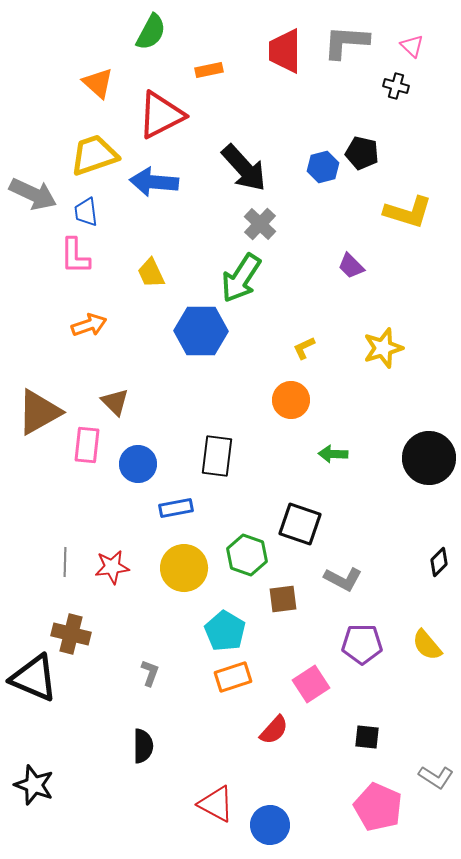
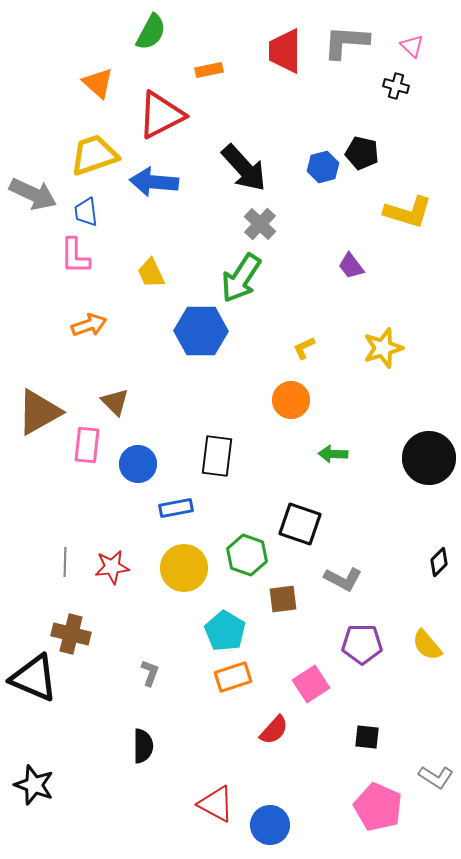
purple trapezoid at (351, 266): rotated 8 degrees clockwise
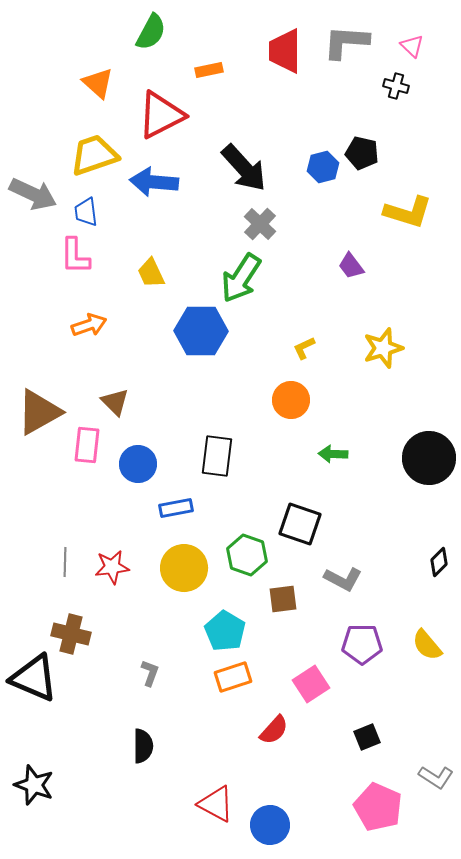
black square at (367, 737): rotated 28 degrees counterclockwise
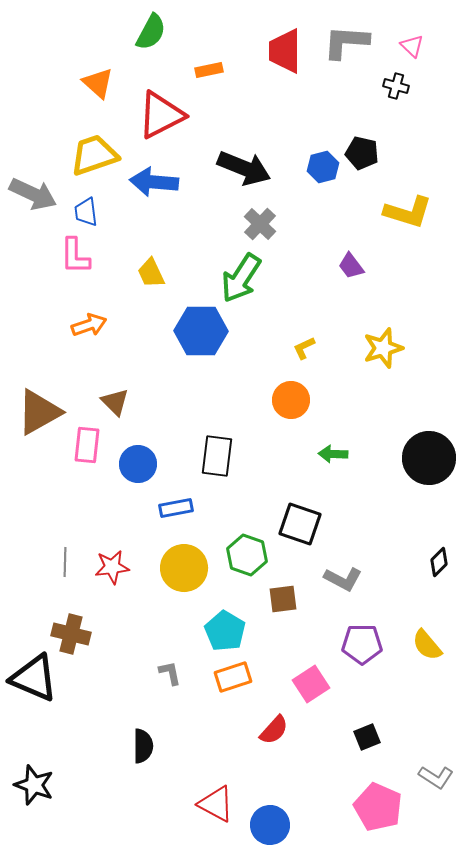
black arrow at (244, 168): rotated 26 degrees counterclockwise
gray L-shape at (150, 673): moved 20 px right; rotated 32 degrees counterclockwise
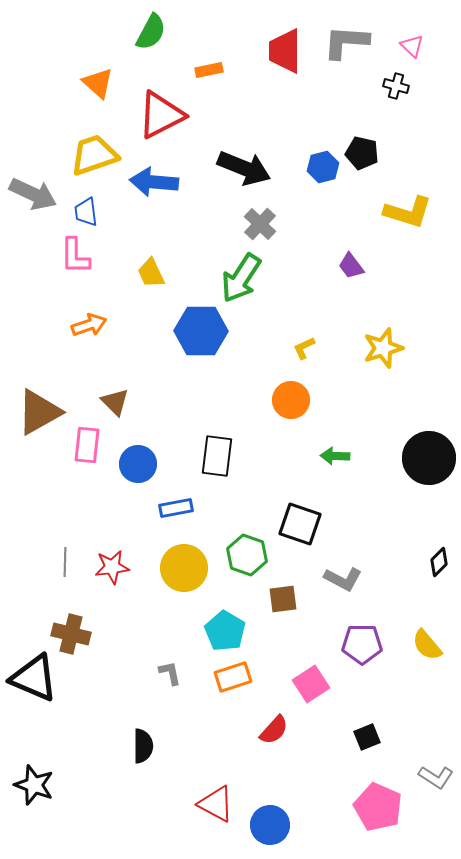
green arrow at (333, 454): moved 2 px right, 2 px down
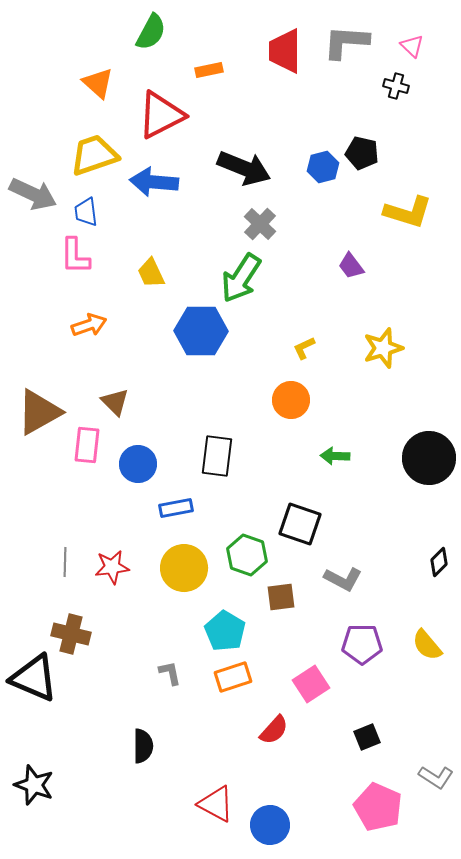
brown square at (283, 599): moved 2 px left, 2 px up
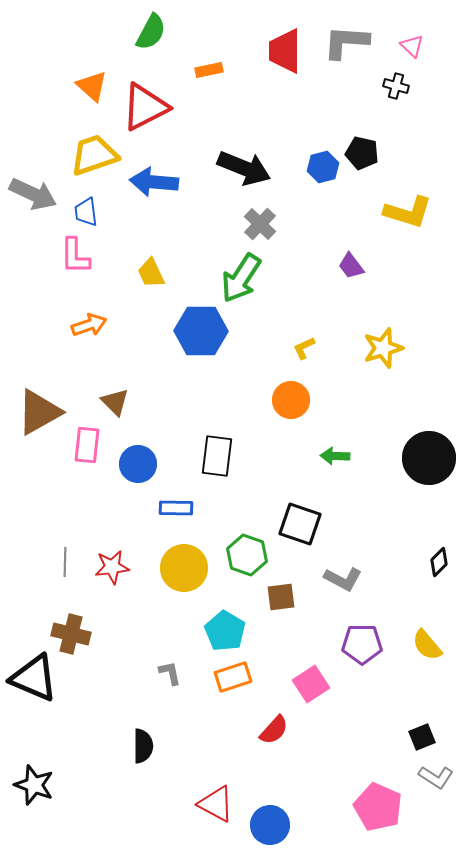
orange triangle at (98, 83): moved 6 px left, 3 px down
red triangle at (161, 115): moved 16 px left, 8 px up
blue rectangle at (176, 508): rotated 12 degrees clockwise
black square at (367, 737): moved 55 px right
